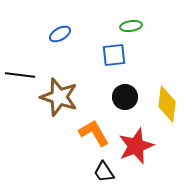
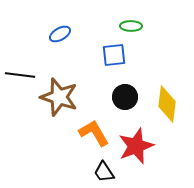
green ellipse: rotated 10 degrees clockwise
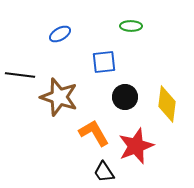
blue square: moved 10 px left, 7 px down
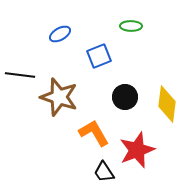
blue square: moved 5 px left, 6 px up; rotated 15 degrees counterclockwise
red star: moved 1 px right, 4 px down
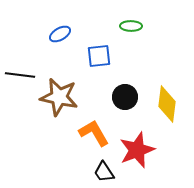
blue square: rotated 15 degrees clockwise
brown star: rotated 6 degrees counterclockwise
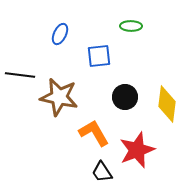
blue ellipse: rotated 35 degrees counterclockwise
black trapezoid: moved 2 px left
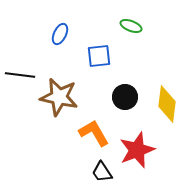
green ellipse: rotated 20 degrees clockwise
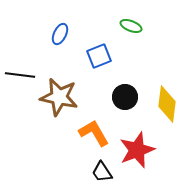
blue square: rotated 15 degrees counterclockwise
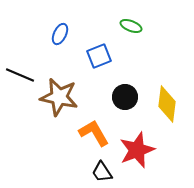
black line: rotated 16 degrees clockwise
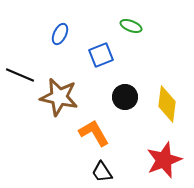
blue square: moved 2 px right, 1 px up
red star: moved 27 px right, 10 px down
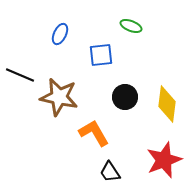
blue square: rotated 15 degrees clockwise
black trapezoid: moved 8 px right
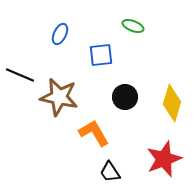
green ellipse: moved 2 px right
yellow diamond: moved 5 px right, 1 px up; rotated 9 degrees clockwise
red star: moved 1 px up
